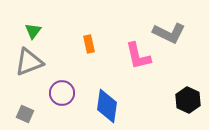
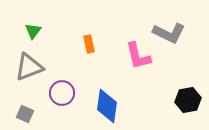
gray triangle: moved 5 px down
black hexagon: rotated 25 degrees clockwise
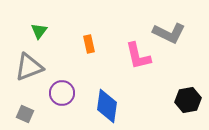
green triangle: moved 6 px right
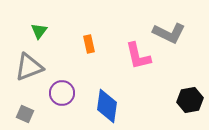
black hexagon: moved 2 px right
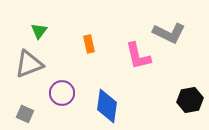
gray triangle: moved 3 px up
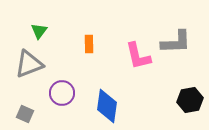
gray L-shape: moved 7 px right, 9 px down; rotated 28 degrees counterclockwise
orange rectangle: rotated 12 degrees clockwise
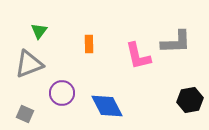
blue diamond: rotated 36 degrees counterclockwise
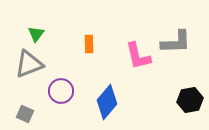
green triangle: moved 3 px left, 3 px down
purple circle: moved 1 px left, 2 px up
blue diamond: moved 4 px up; rotated 68 degrees clockwise
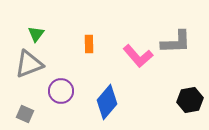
pink L-shape: rotated 28 degrees counterclockwise
